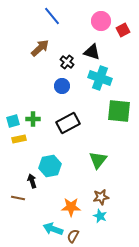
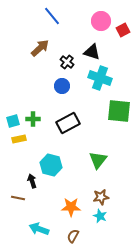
cyan hexagon: moved 1 px right, 1 px up; rotated 25 degrees clockwise
cyan arrow: moved 14 px left
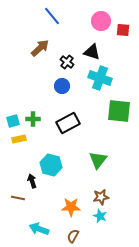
red square: rotated 32 degrees clockwise
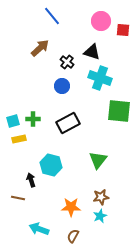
black arrow: moved 1 px left, 1 px up
cyan star: rotated 24 degrees clockwise
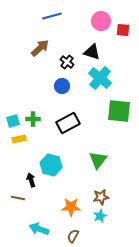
blue line: rotated 66 degrees counterclockwise
cyan cross: rotated 20 degrees clockwise
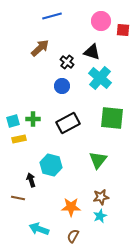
green square: moved 7 px left, 7 px down
